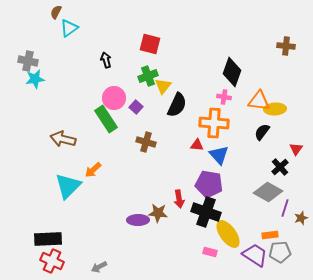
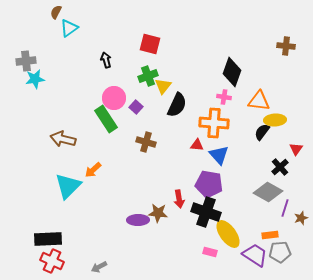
gray cross at (28, 61): moved 2 px left; rotated 18 degrees counterclockwise
yellow ellipse at (275, 109): moved 11 px down
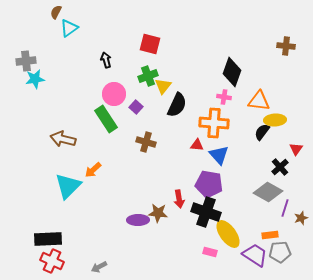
pink circle at (114, 98): moved 4 px up
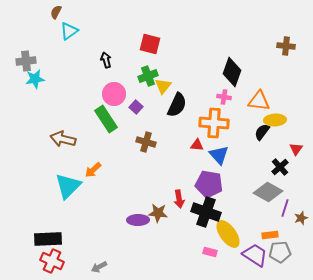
cyan triangle at (69, 28): moved 3 px down
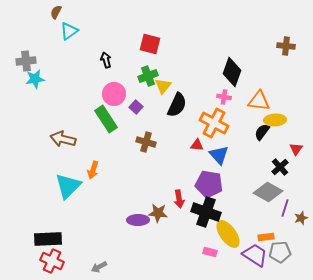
orange cross at (214, 123): rotated 24 degrees clockwise
orange arrow at (93, 170): rotated 30 degrees counterclockwise
orange rectangle at (270, 235): moved 4 px left, 2 px down
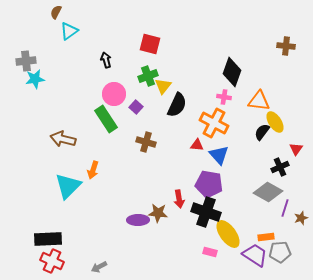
yellow ellipse at (275, 120): moved 2 px down; rotated 60 degrees clockwise
black cross at (280, 167): rotated 18 degrees clockwise
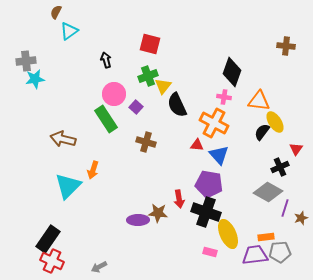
black semicircle at (177, 105): rotated 130 degrees clockwise
yellow ellipse at (228, 234): rotated 12 degrees clockwise
black rectangle at (48, 239): rotated 52 degrees counterclockwise
purple trapezoid at (255, 255): rotated 40 degrees counterclockwise
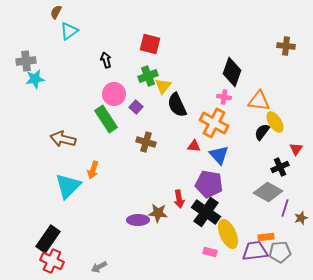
red triangle at (197, 145): moved 3 px left, 1 px down
black cross at (206, 212): rotated 16 degrees clockwise
purple trapezoid at (255, 255): moved 4 px up
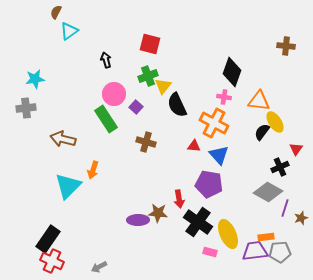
gray cross at (26, 61): moved 47 px down
black cross at (206, 212): moved 8 px left, 10 px down
